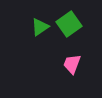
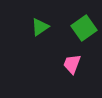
green square: moved 15 px right, 4 px down
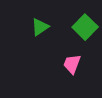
green square: moved 1 px right, 1 px up; rotated 10 degrees counterclockwise
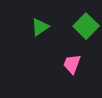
green square: moved 1 px right, 1 px up
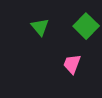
green triangle: rotated 36 degrees counterclockwise
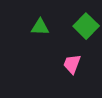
green triangle: rotated 48 degrees counterclockwise
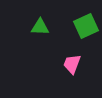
green square: rotated 20 degrees clockwise
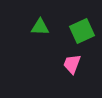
green square: moved 4 px left, 5 px down
